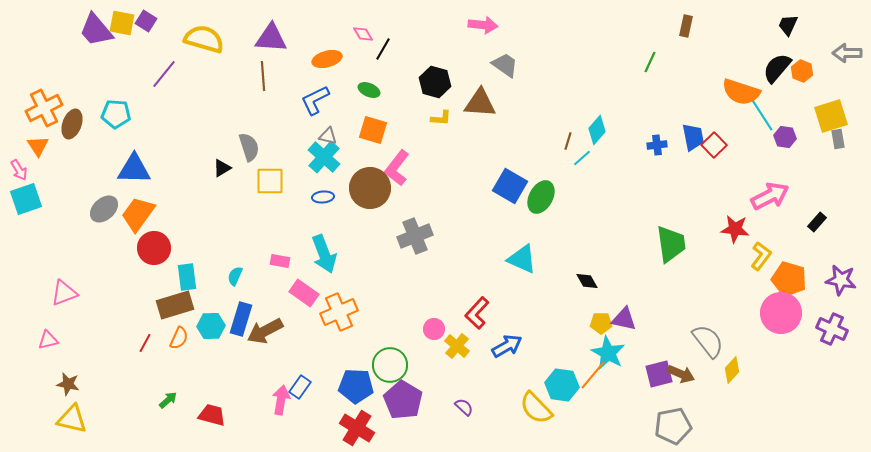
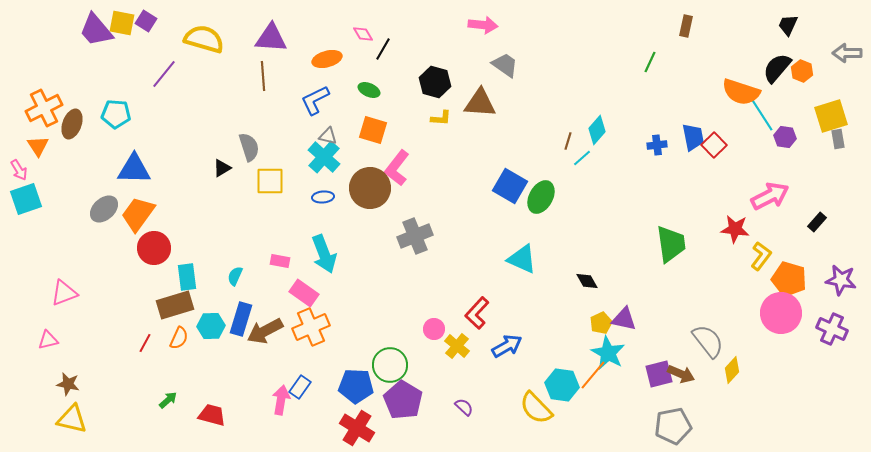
orange cross at (339, 312): moved 28 px left, 15 px down
yellow pentagon at (601, 323): rotated 25 degrees counterclockwise
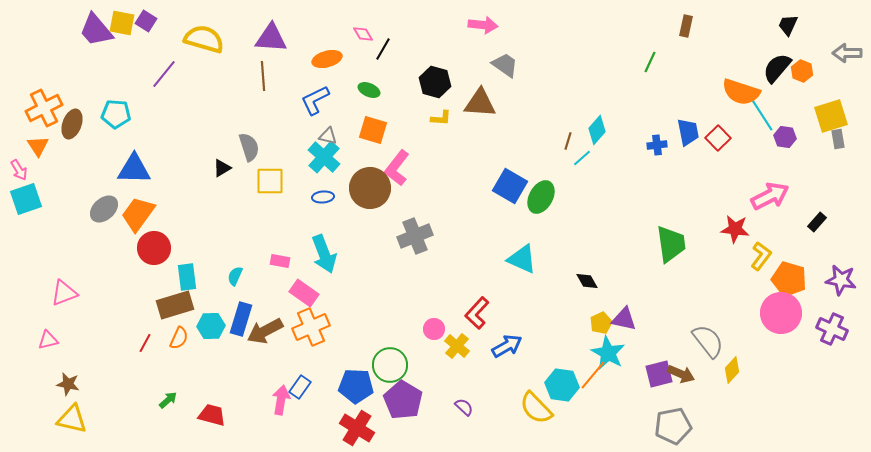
blue trapezoid at (693, 137): moved 5 px left, 5 px up
red square at (714, 145): moved 4 px right, 7 px up
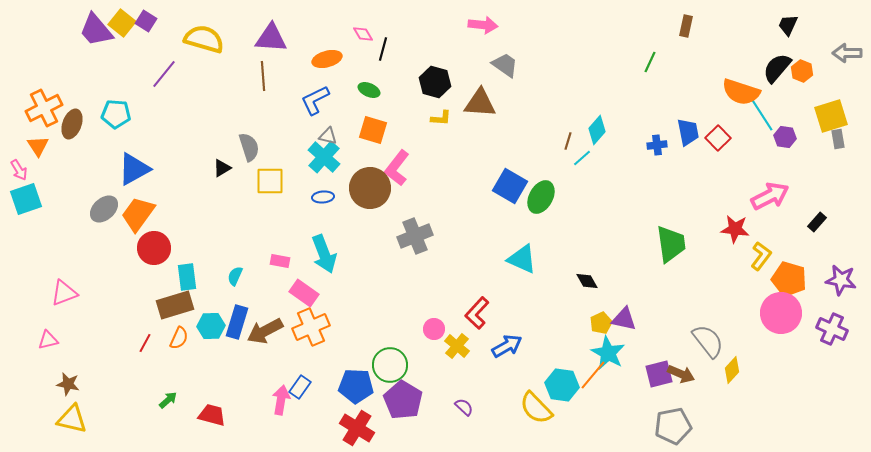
yellow square at (122, 23): rotated 28 degrees clockwise
black line at (383, 49): rotated 15 degrees counterclockwise
blue triangle at (134, 169): rotated 30 degrees counterclockwise
blue rectangle at (241, 319): moved 4 px left, 3 px down
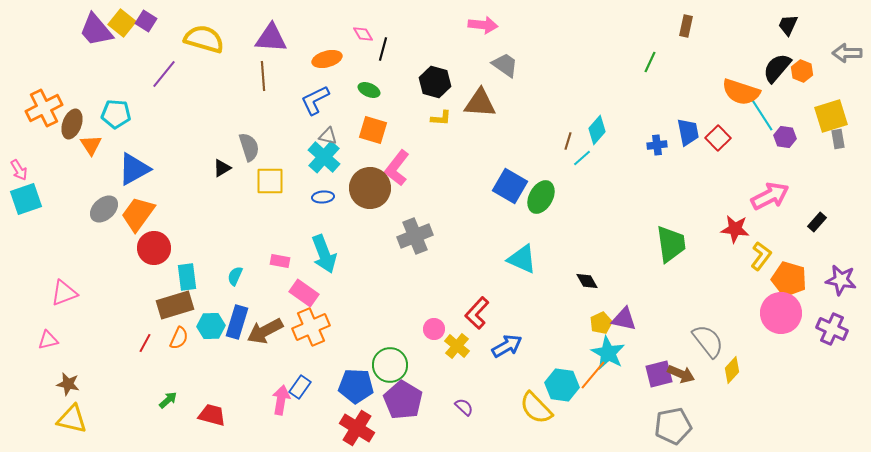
orange triangle at (38, 146): moved 53 px right, 1 px up
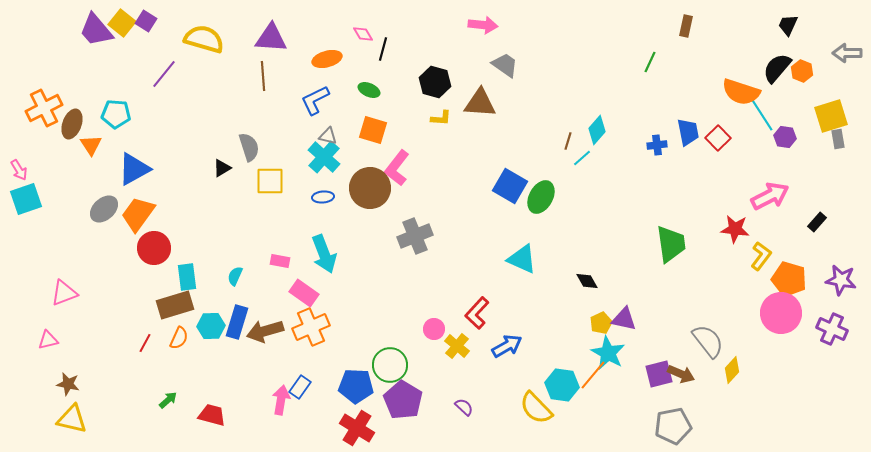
brown arrow at (265, 331): rotated 12 degrees clockwise
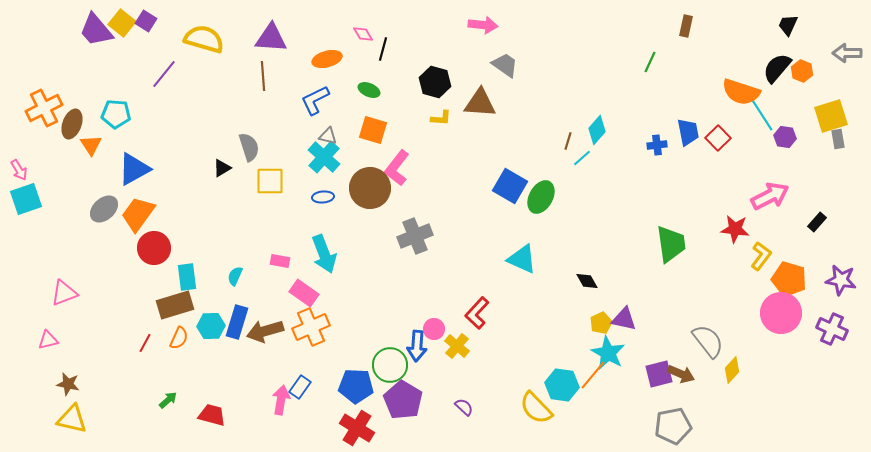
blue arrow at (507, 346): moved 90 px left; rotated 124 degrees clockwise
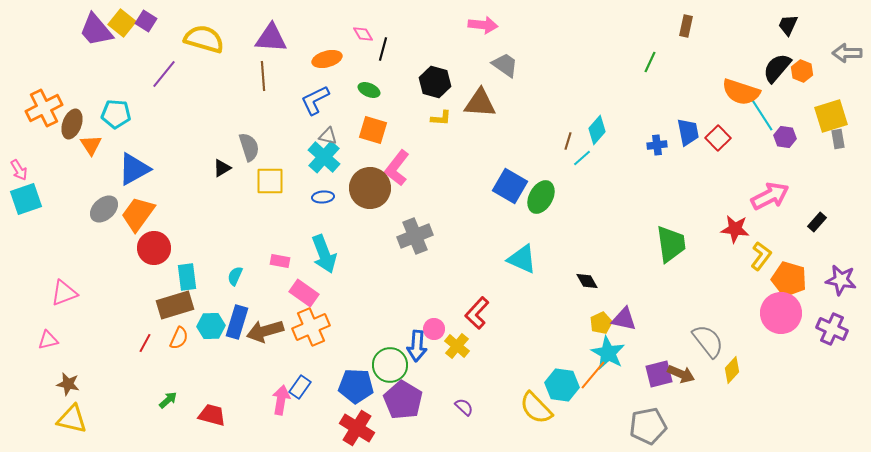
gray pentagon at (673, 426): moved 25 px left
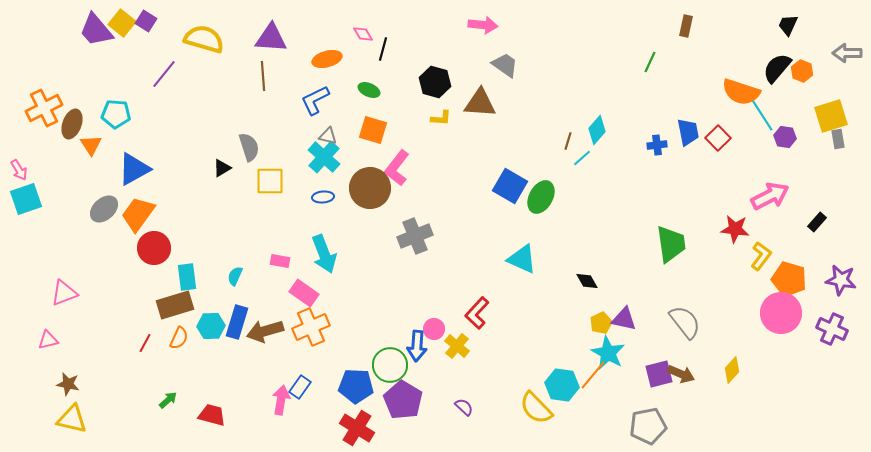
gray semicircle at (708, 341): moved 23 px left, 19 px up
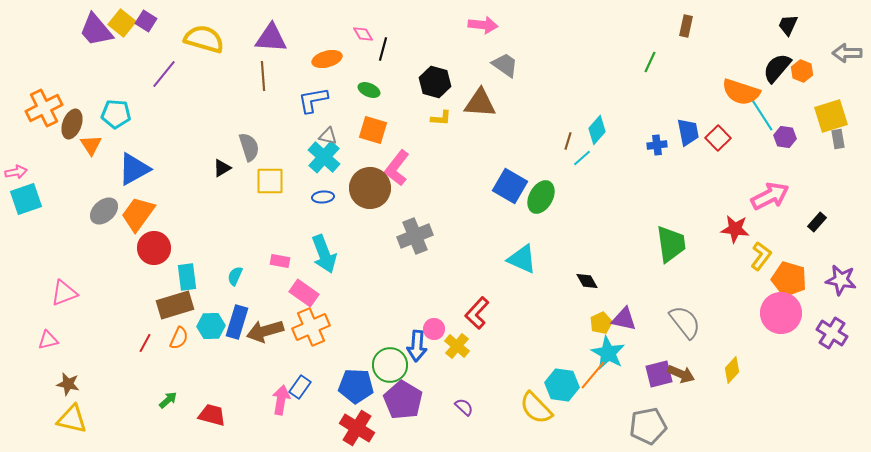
blue L-shape at (315, 100): moved 2 px left; rotated 16 degrees clockwise
pink arrow at (19, 170): moved 3 px left, 2 px down; rotated 70 degrees counterclockwise
gray ellipse at (104, 209): moved 2 px down
purple cross at (832, 329): moved 4 px down; rotated 8 degrees clockwise
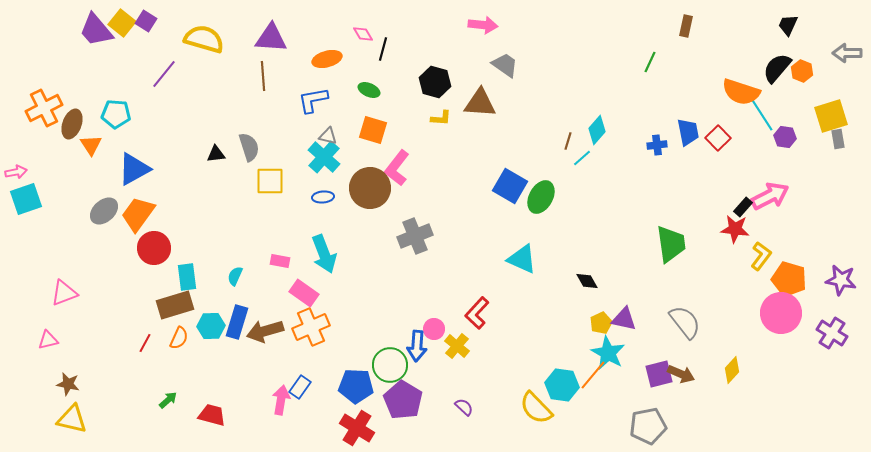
black triangle at (222, 168): moved 6 px left, 14 px up; rotated 24 degrees clockwise
black rectangle at (817, 222): moved 74 px left, 15 px up
